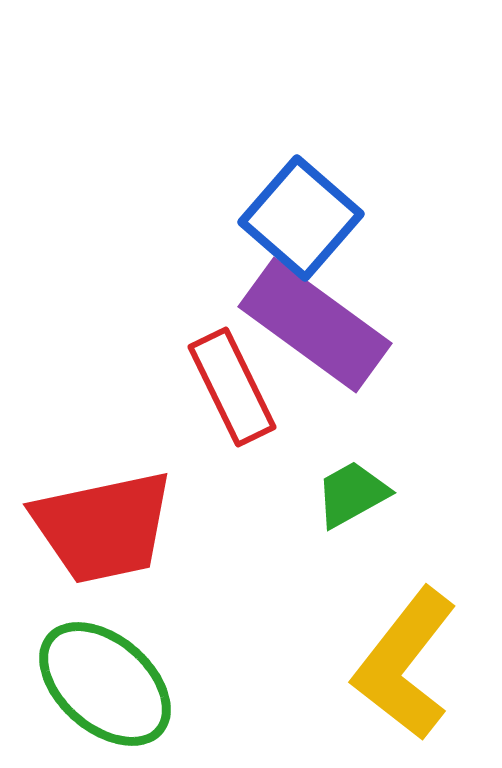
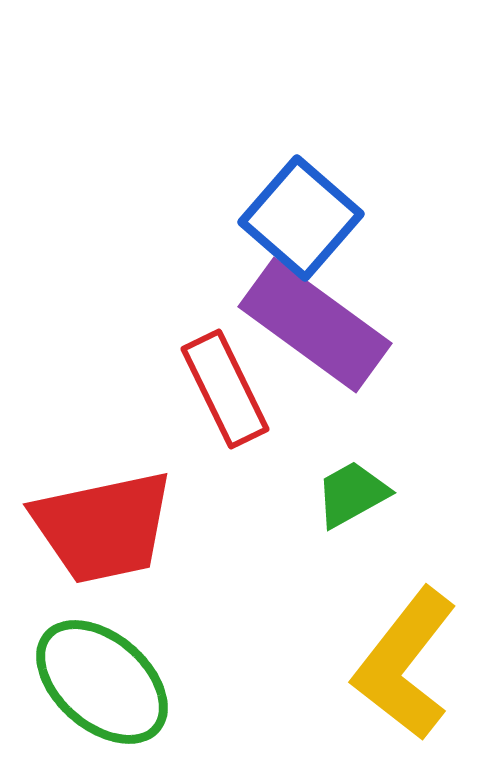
red rectangle: moved 7 px left, 2 px down
green ellipse: moved 3 px left, 2 px up
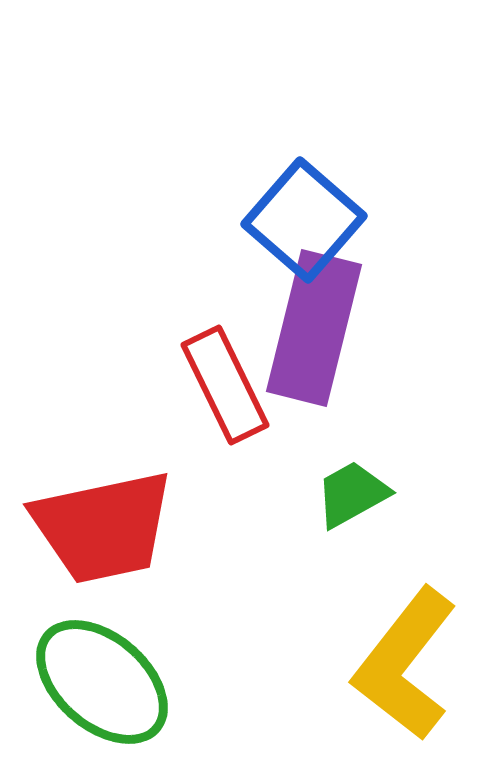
blue square: moved 3 px right, 2 px down
purple rectangle: moved 1 px left, 3 px down; rotated 68 degrees clockwise
red rectangle: moved 4 px up
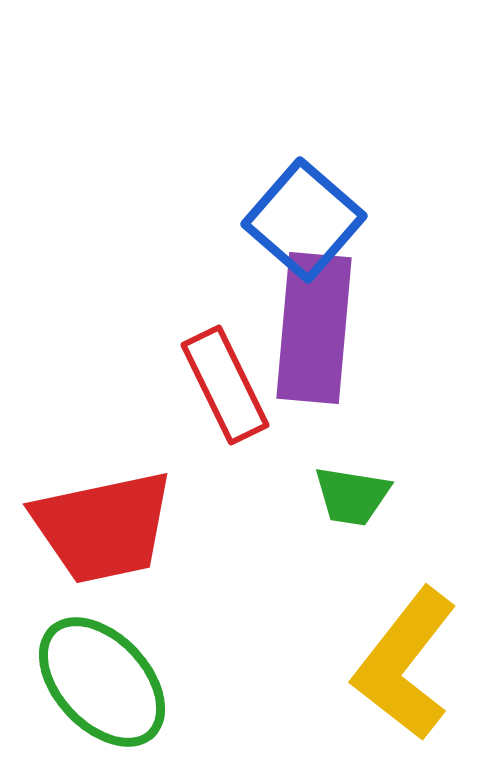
purple rectangle: rotated 9 degrees counterclockwise
green trapezoid: moved 2 px down; rotated 142 degrees counterclockwise
green ellipse: rotated 6 degrees clockwise
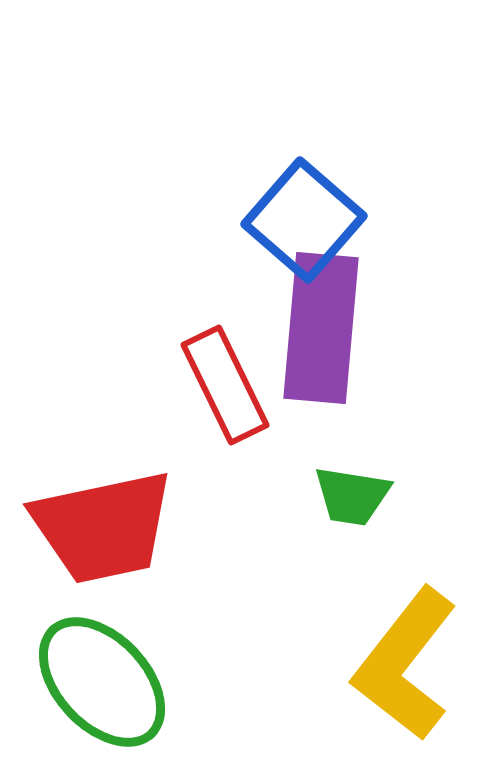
purple rectangle: moved 7 px right
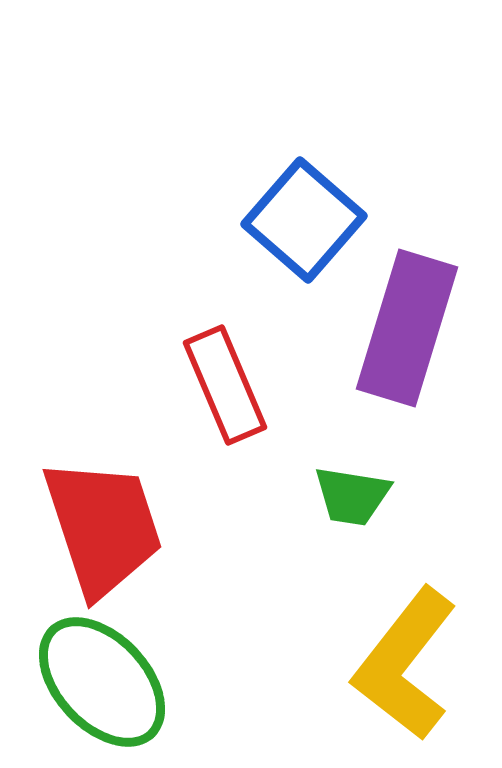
purple rectangle: moved 86 px right; rotated 12 degrees clockwise
red rectangle: rotated 3 degrees clockwise
red trapezoid: rotated 96 degrees counterclockwise
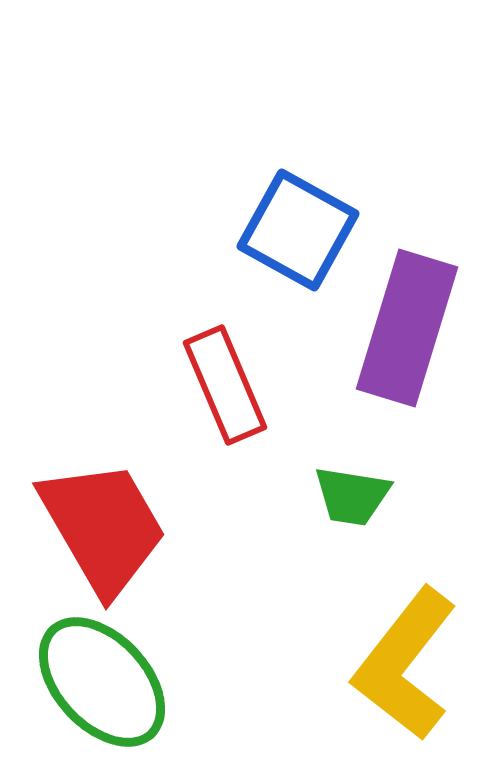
blue square: moved 6 px left, 10 px down; rotated 12 degrees counterclockwise
red trapezoid: rotated 12 degrees counterclockwise
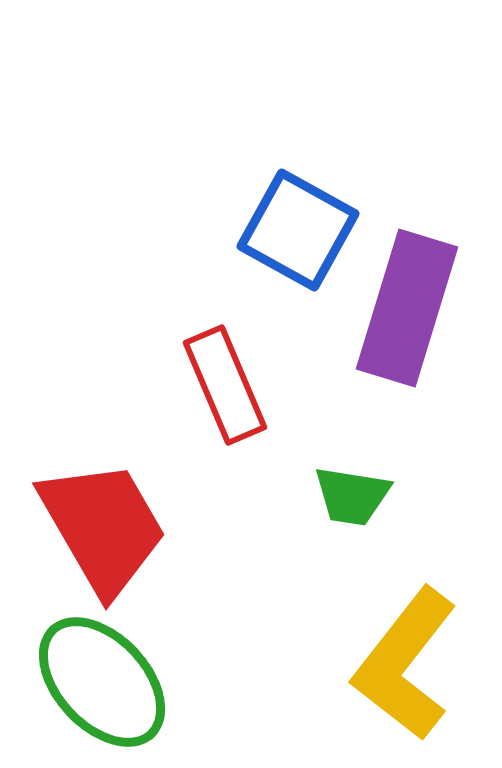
purple rectangle: moved 20 px up
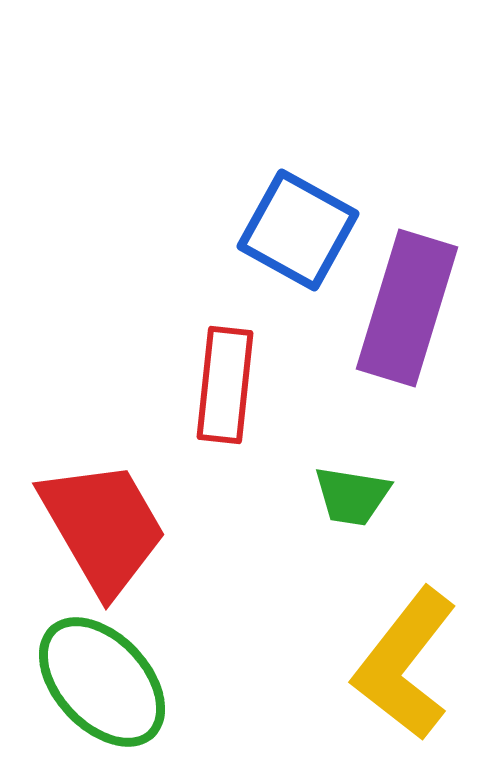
red rectangle: rotated 29 degrees clockwise
